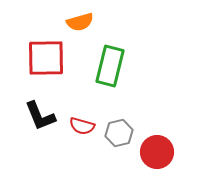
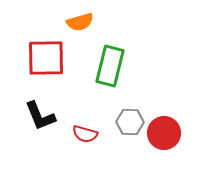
red semicircle: moved 3 px right, 8 px down
gray hexagon: moved 11 px right, 11 px up; rotated 16 degrees clockwise
red circle: moved 7 px right, 19 px up
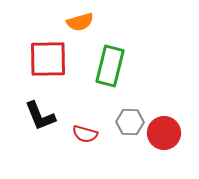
red square: moved 2 px right, 1 px down
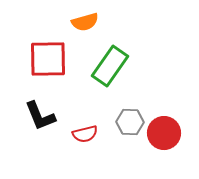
orange semicircle: moved 5 px right
green rectangle: rotated 21 degrees clockwise
red semicircle: rotated 30 degrees counterclockwise
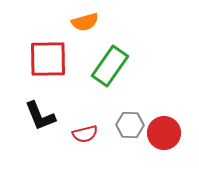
gray hexagon: moved 3 px down
